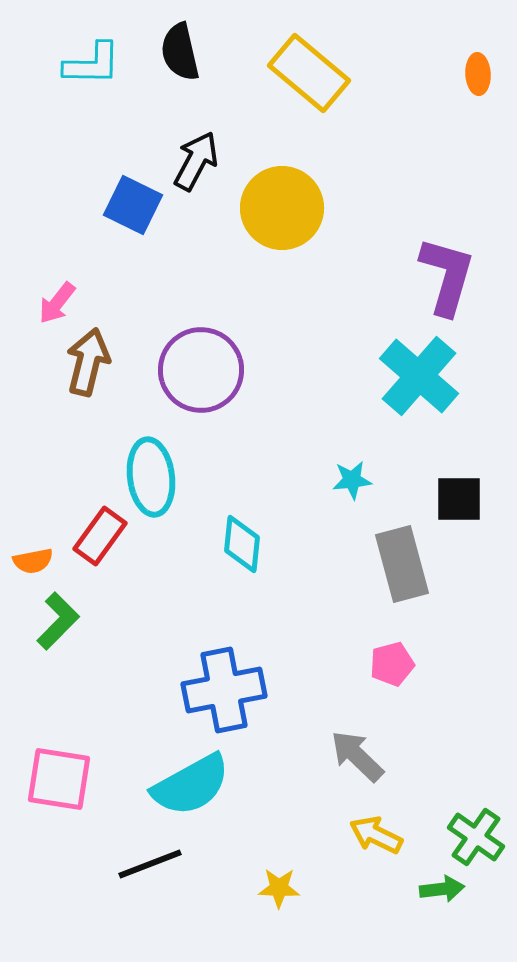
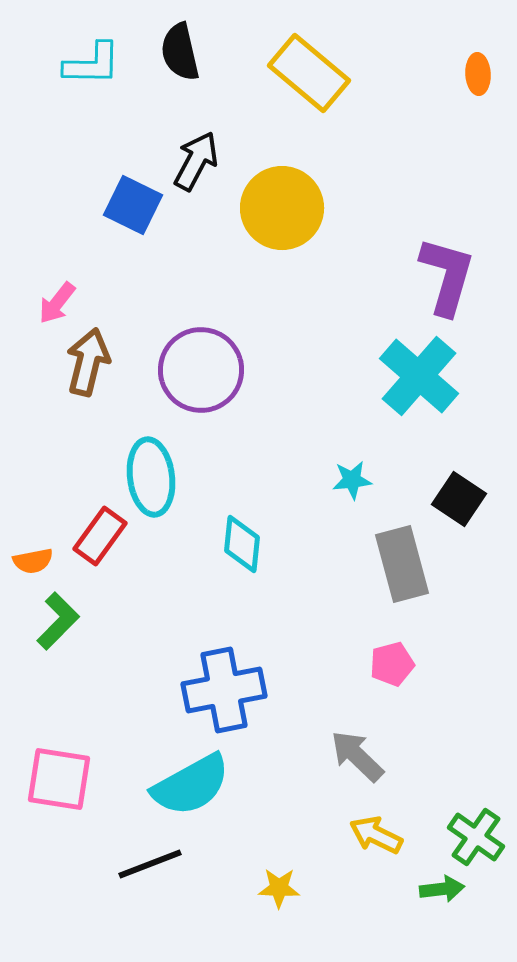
black square: rotated 34 degrees clockwise
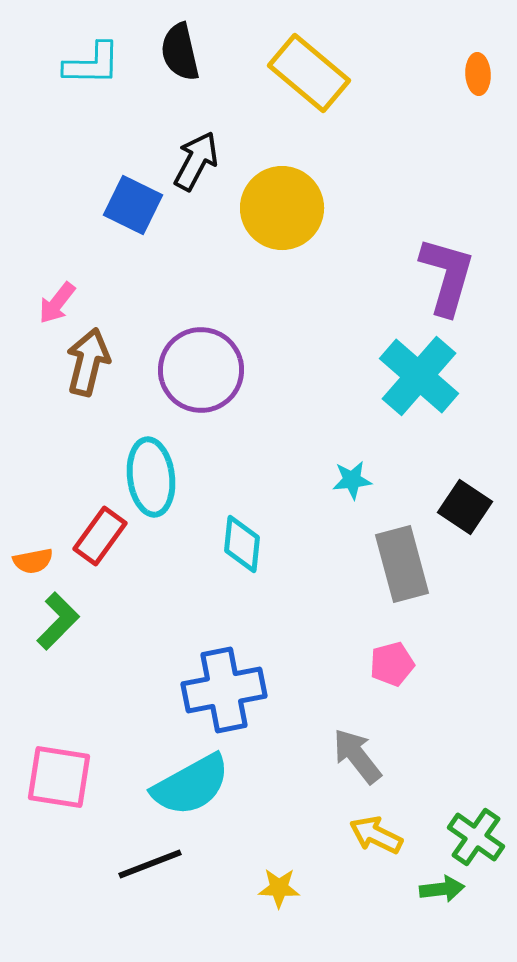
black square: moved 6 px right, 8 px down
gray arrow: rotated 8 degrees clockwise
pink square: moved 2 px up
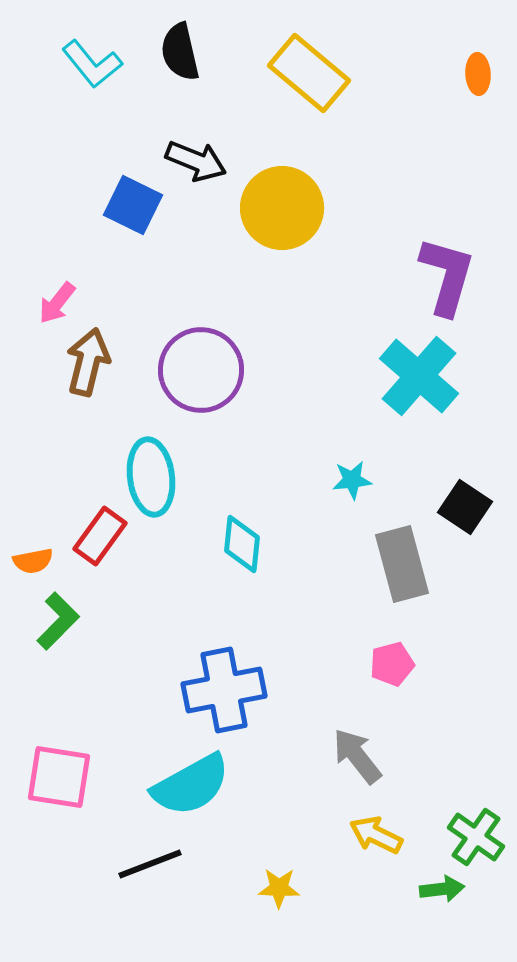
cyan L-shape: rotated 50 degrees clockwise
black arrow: rotated 84 degrees clockwise
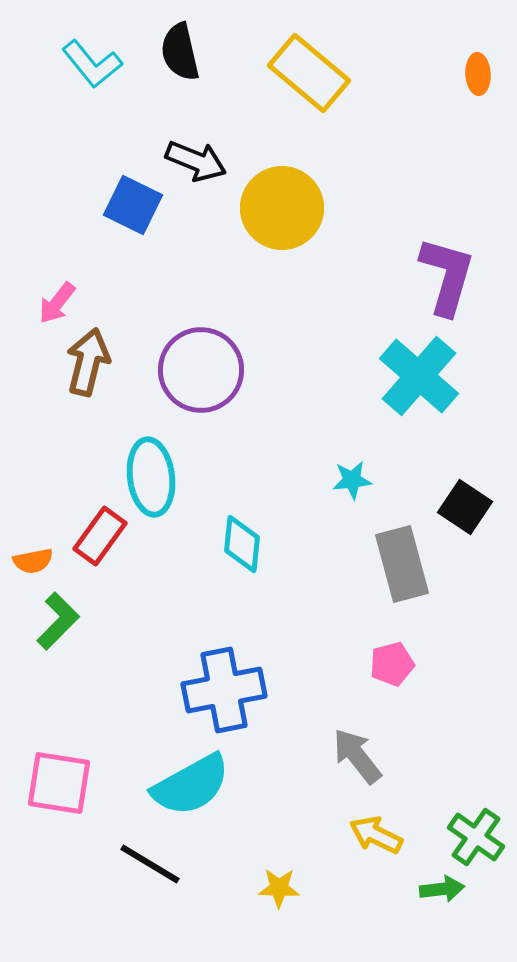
pink square: moved 6 px down
black line: rotated 52 degrees clockwise
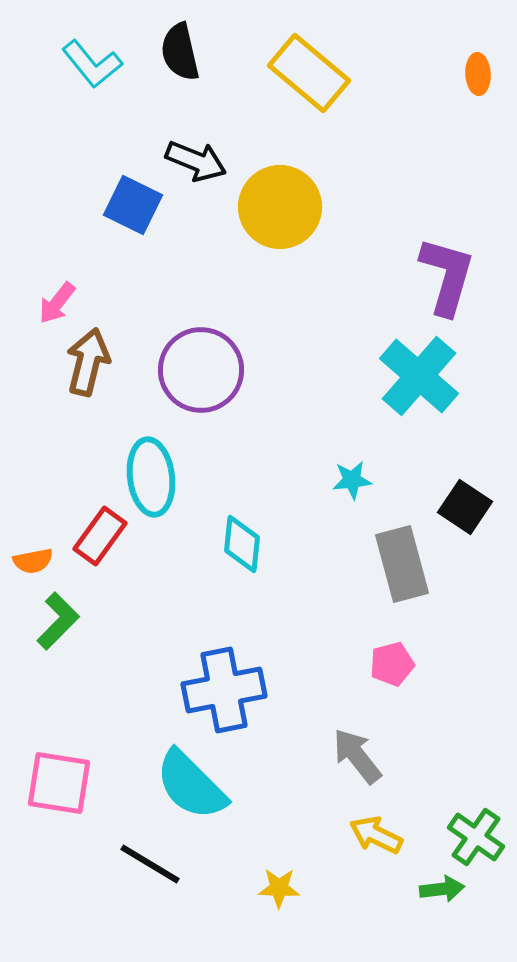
yellow circle: moved 2 px left, 1 px up
cyan semicircle: rotated 74 degrees clockwise
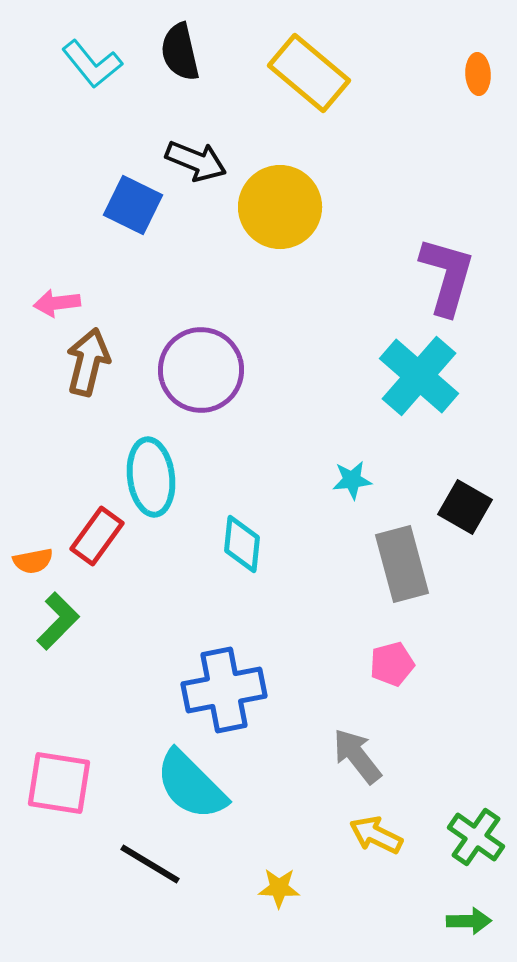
pink arrow: rotated 45 degrees clockwise
black square: rotated 4 degrees counterclockwise
red rectangle: moved 3 px left
green arrow: moved 27 px right, 32 px down; rotated 6 degrees clockwise
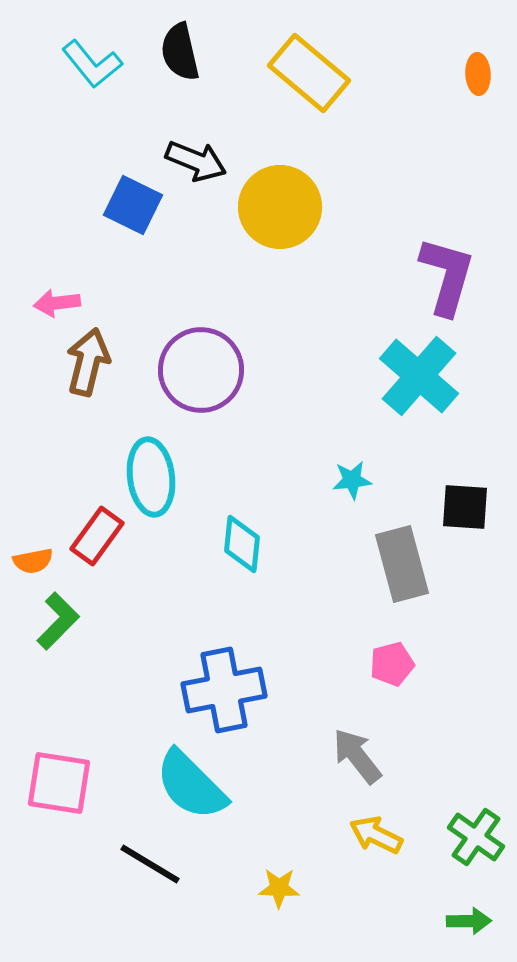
black square: rotated 26 degrees counterclockwise
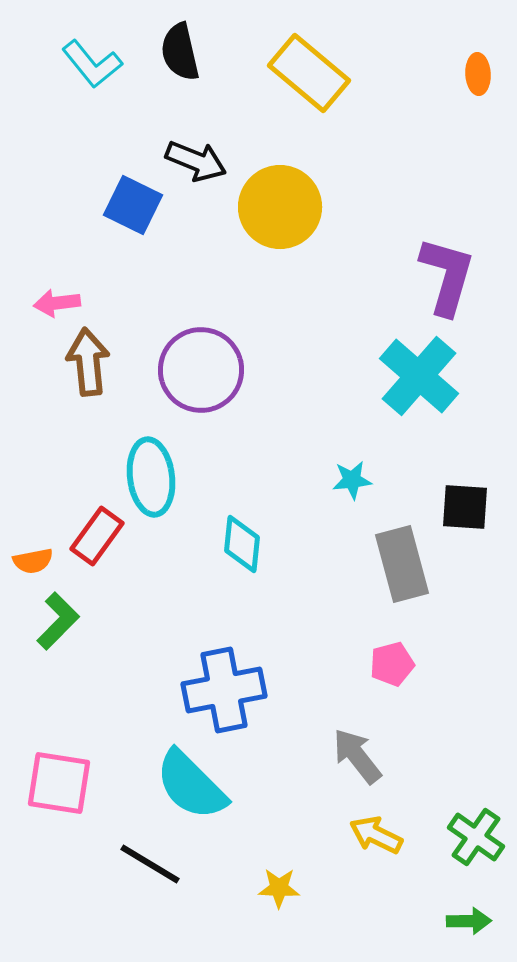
brown arrow: rotated 20 degrees counterclockwise
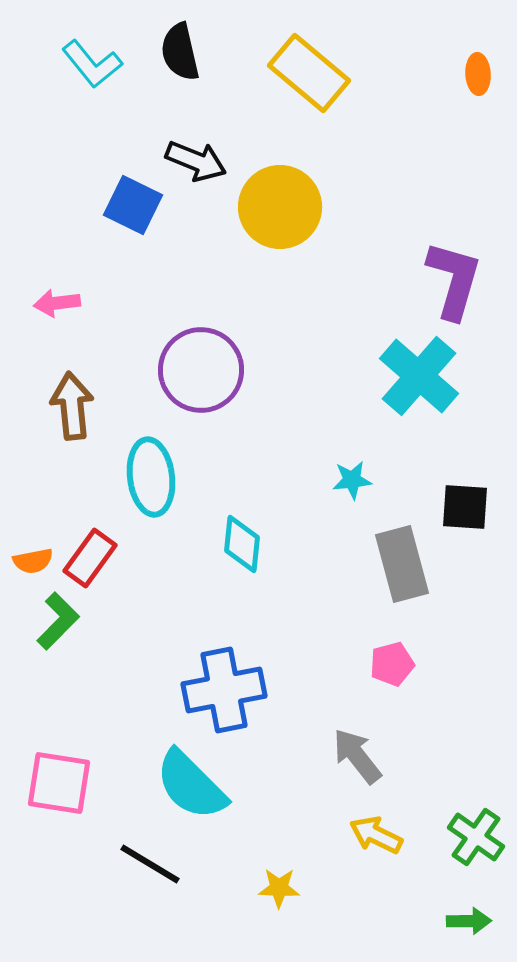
purple L-shape: moved 7 px right, 4 px down
brown arrow: moved 16 px left, 44 px down
red rectangle: moved 7 px left, 22 px down
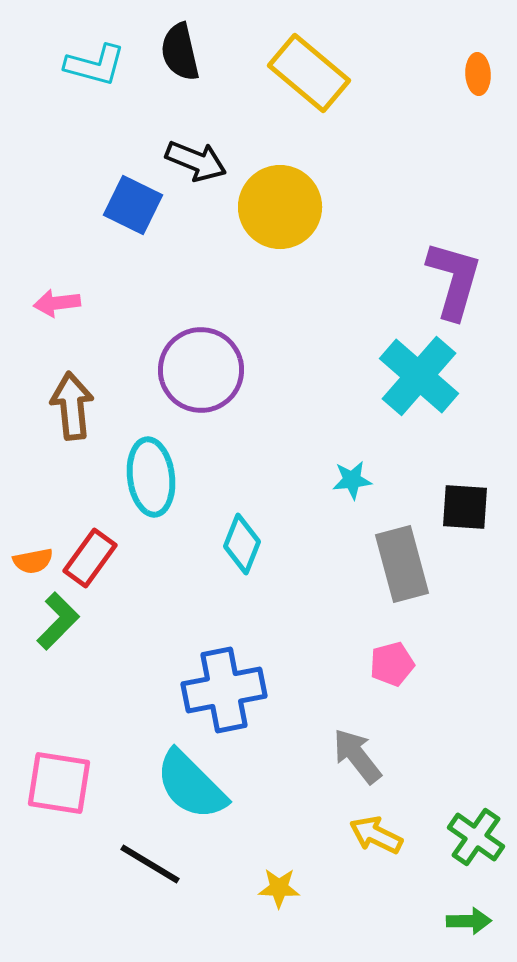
cyan L-shape: moved 3 px right, 1 px down; rotated 36 degrees counterclockwise
cyan diamond: rotated 16 degrees clockwise
